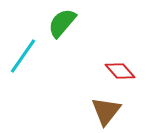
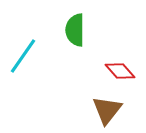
green semicircle: moved 13 px right, 7 px down; rotated 40 degrees counterclockwise
brown triangle: moved 1 px right, 1 px up
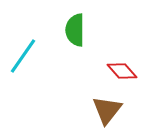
red diamond: moved 2 px right
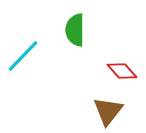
cyan line: rotated 9 degrees clockwise
brown triangle: moved 1 px right, 1 px down
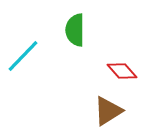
brown triangle: rotated 20 degrees clockwise
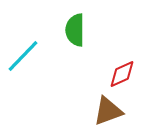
red diamond: moved 3 px down; rotated 72 degrees counterclockwise
brown triangle: rotated 12 degrees clockwise
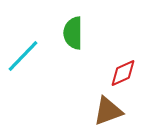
green semicircle: moved 2 px left, 3 px down
red diamond: moved 1 px right, 1 px up
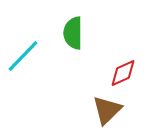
brown triangle: moved 1 px left, 1 px up; rotated 24 degrees counterclockwise
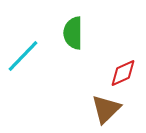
brown triangle: moved 1 px left, 1 px up
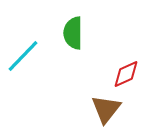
red diamond: moved 3 px right, 1 px down
brown triangle: rotated 8 degrees counterclockwise
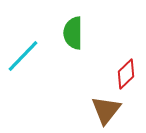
red diamond: rotated 20 degrees counterclockwise
brown triangle: moved 1 px down
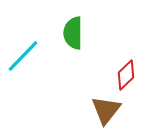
red diamond: moved 1 px down
